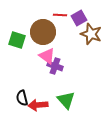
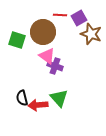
green triangle: moved 7 px left, 2 px up
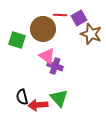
brown circle: moved 3 px up
black semicircle: moved 1 px up
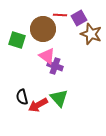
red arrow: rotated 24 degrees counterclockwise
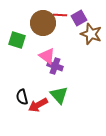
brown circle: moved 6 px up
green triangle: moved 3 px up
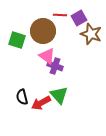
brown circle: moved 8 px down
red arrow: moved 3 px right, 2 px up
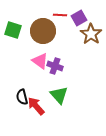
brown star: rotated 15 degrees clockwise
green square: moved 4 px left, 10 px up
pink triangle: moved 7 px left, 5 px down
red arrow: moved 5 px left, 3 px down; rotated 78 degrees clockwise
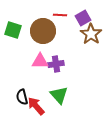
purple square: moved 4 px right
pink triangle: rotated 36 degrees counterclockwise
purple cross: moved 1 px right, 2 px up; rotated 28 degrees counterclockwise
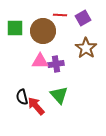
green square: moved 2 px right, 2 px up; rotated 18 degrees counterclockwise
brown star: moved 5 px left, 14 px down
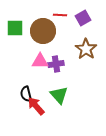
brown star: moved 1 px down
black semicircle: moved 4 px right, 3 px up
